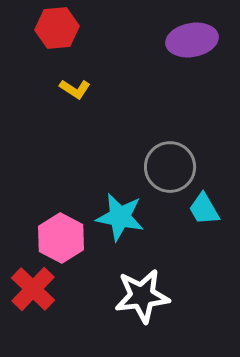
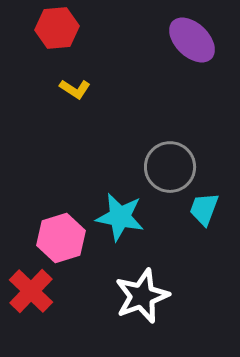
purple ellipse: rotated 54 degrees clockwise
cyan trapezoid: rotated 51 degrees clockwise
pink hexagon: rotated 15 degrees clockwise
red cross: moved 2 px left, 2 px down
white star: rotated 14 degrees counterclockwise
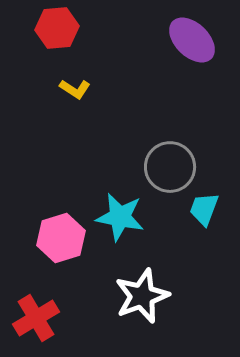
red cross: moved 5 px right, 27 px down; rotated 15 degrees clockwise
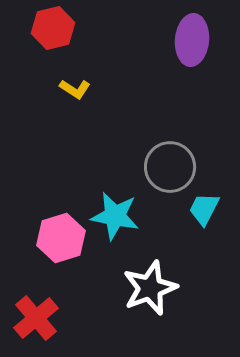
red hexagon: moved 4 px left; rotated 9 degrees counterclockwise
purple ellipse: rotated 51 degrees clockwise
cyan trapezoid: rotated 6 degrees clockwise
cyan star: moved 5 px left, 1 px up
white star: moved 8 px right, 8 px up
red cross: rotated 9 degrees counterclockwise
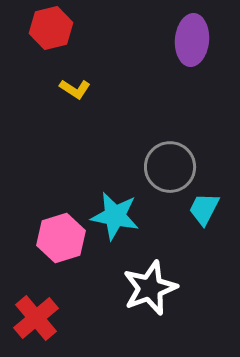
red hexagon: moved 2 px left
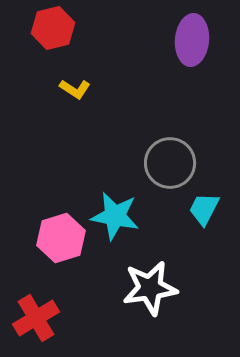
red hexagon: moved 2 px right
gray circle: moved 4 px up
white star: rotated 12 degrees clockwise
red cross: rotated 9 degrees clockwise
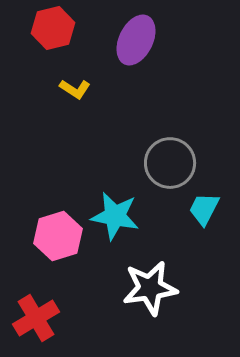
purple ellipse: moved 56 px left; rotated 21 degrees clockwise
pink hexagon: moved 3 px left, 2 px up
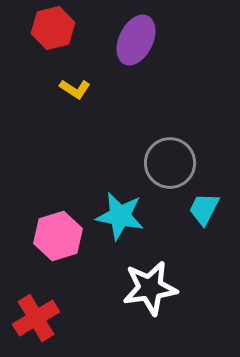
cyan star: moved 5 px right
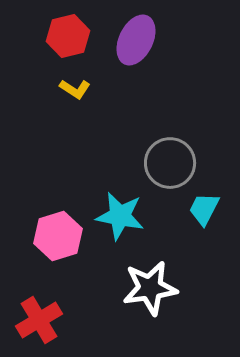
red hexagon: moved 15 px right, 8 px down
red cross: moved 3 px right, 2 px down
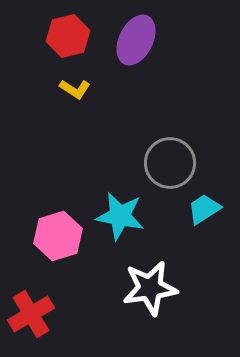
cyan trapezoid: rotated 30 degrees clockwise
red cross: moved 8 px left, 6 px up
